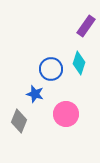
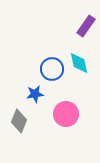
cyan diamond: rotated 30 degrees counterclockwise
blue circle: moved 1 px right
blue star: rotated 24 degrees counterclockwise
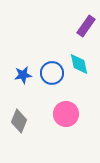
cyan diamond: moved 1 px down
blue circle: moved 4 px down
blue star: moved 12 px left, 19 px up
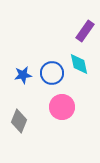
purple rectangle: moved 1 px left, 5 px down
pink circle: moved 4 px left, 7 px up
